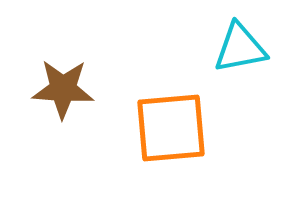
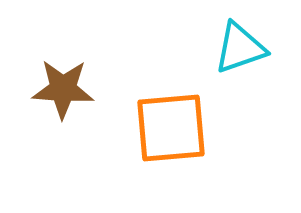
cyan triangle: rotated 8 degrees counterclockwise
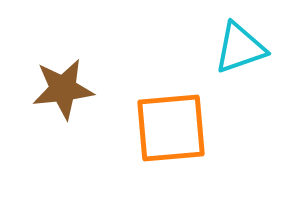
brown star: rotated 10 degrees counterclockwise
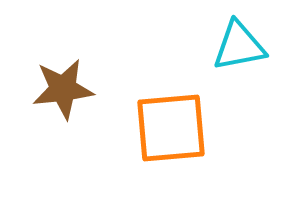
cyan triangle: moved 1 px left, 2 px up; rotated 8 degrees clockwise
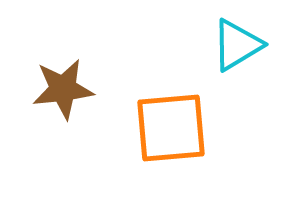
cyan triangle: moved 2 px left, 1 px up; rotated 20 degrees counterclockwise
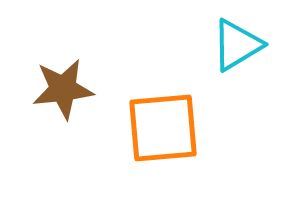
orange square: moved 8 px left
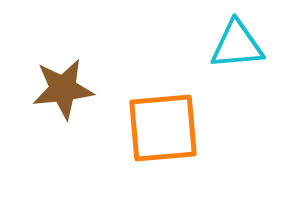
cyan triangle: rotated 26 degrees clockwise
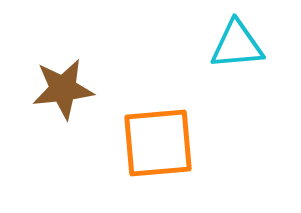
orange square: moved 5 px left, 15 px down
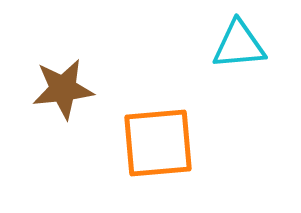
cyan triangle: moved 2 px right
